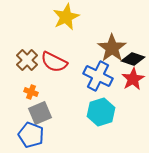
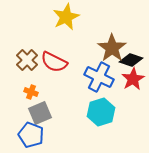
black diamond: moved 2 px left, 1 px down
blue cross: moved 1 px right, 1 px down
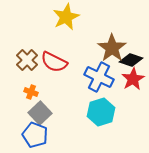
gray square: rotated 20 degrees counterclockwise
blue pentagon: moved 4 px right
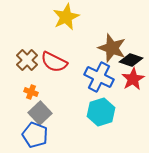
brown star: rotated 16 degrees counterclockwise
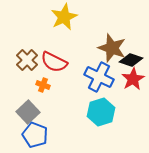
yellow star: moved 2 px left
orange cross: moved 12 px right, 7 px up
gray square: moved 12 px left, 1 px up
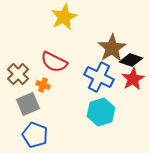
brown star: rotated 20 degrees clockwise
brown cross: moved 9 px left, 14 px down
gray square: moved 8 px up; rotated 20 degrees clockwise
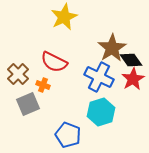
black diamond: rotated 35 degrees clockwise
blue pentagon: moved 33 px right
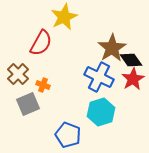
red semicircle: moved 13 px left, 19 px up; rotated 88 degrees counterclockwise
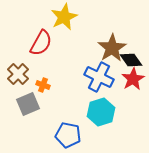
blue pentagon: rotated 10 degrees counterclockwise
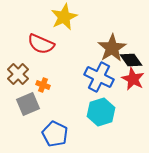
red semicircle: moved 1 px down; rotated 84 degrees clockwise
red star: rotated 15 degrees counterclockwise
blue pentagon: moved 13 px left, 1 px up; rotated 15 degrees clockwise
